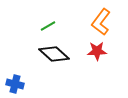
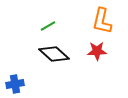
orange L-shape: moved 1 px right, 1 px up; rotated 24 degrees counterclockwise
blue cross: rotated 24 degrees counterclockwise
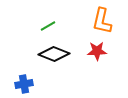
black diamond: rotated 20 degrees counterclockwise
blue cross: moved 9 px right
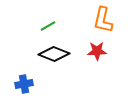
orange L-shape: moved 1 px right, 1 px up
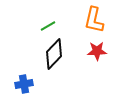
orange L-shape: moved 9 px left
black diamond: rotated 68 degrees counterclockwise
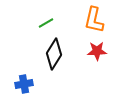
green line: moved 2 px left, 3 px up
black diamond: rotated 12 degrees counterclockwise
